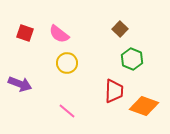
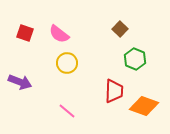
green hexagon: moved 3 px right
purple arrow: moved 2 px up
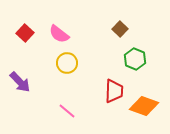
red square: rotated 24 degrees clockwise
purple arrow: rotated 25 degrees clockwise
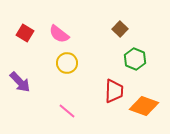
red square: rotated 12 degrees counterclockwise
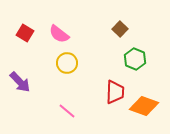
red trapezoid: moved 1 px right, 1 px down
